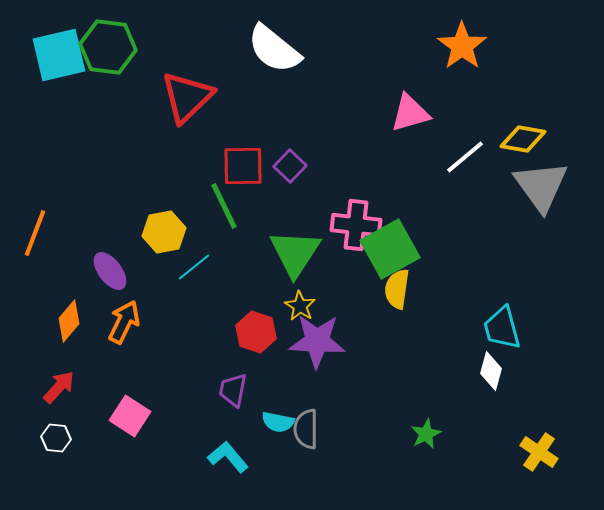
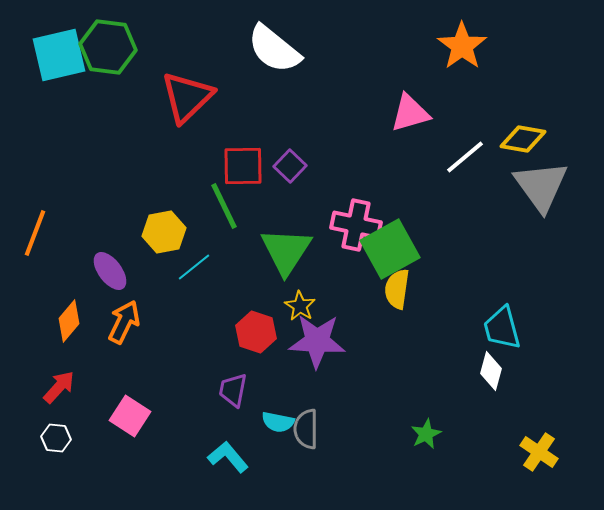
pink cross: rotated 6 degrees clockwise
green triangle: moved 9 px left, 2 px up
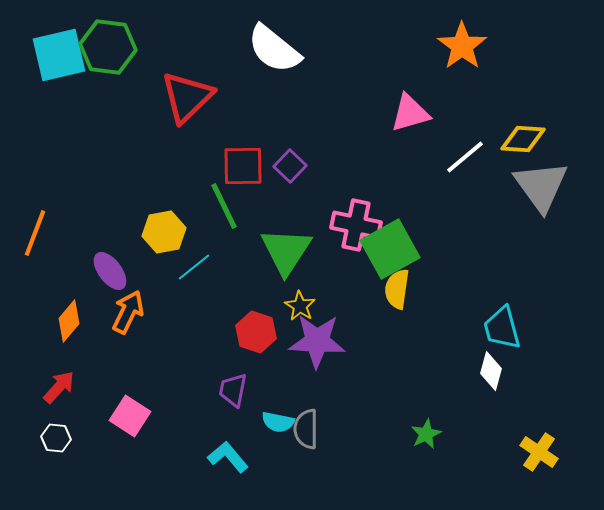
yellow diamond: rotated 6 degrees counterclockwise
orange arrow: moved 4 px right, 10 px up
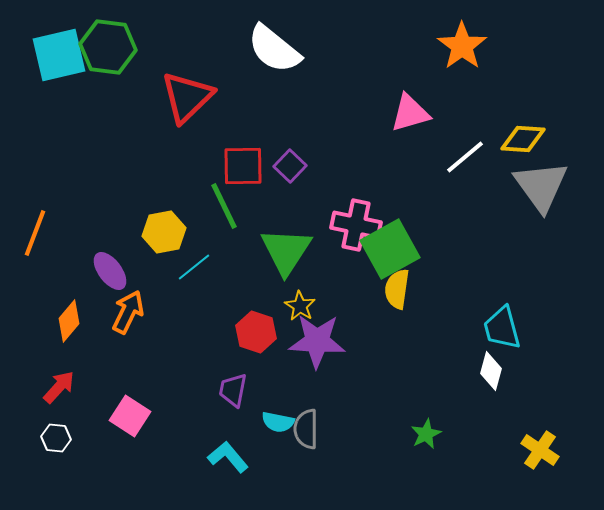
yellow cross: moved 1 px right, 2 px up
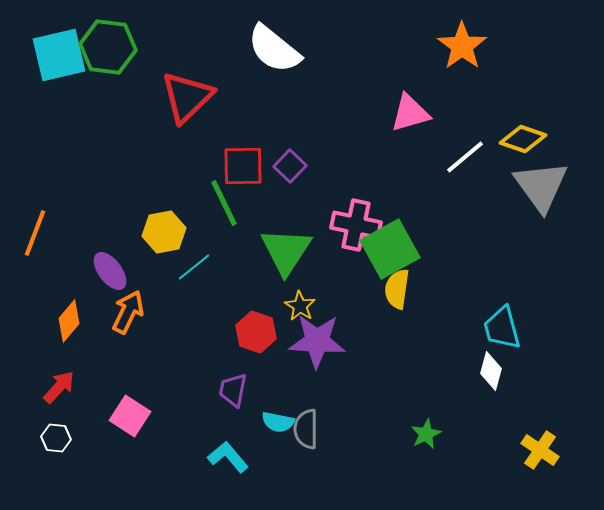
yellow diamond: rotated 15 degrees clockwise
green line: moved 3 px up
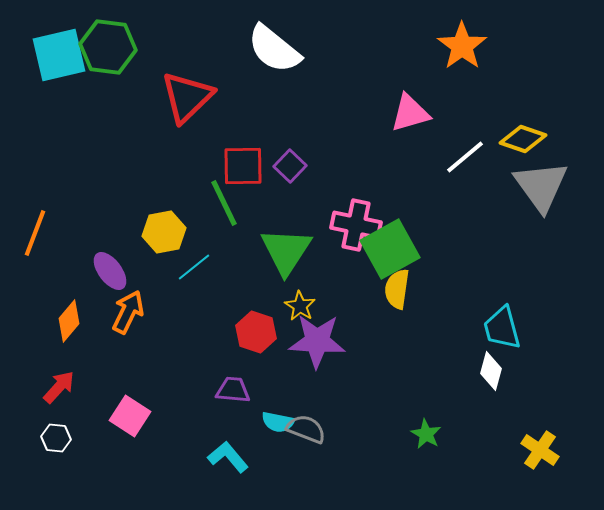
purple trapezoid: rotated 84 degrees clockwise
gray semicircle: rotated 111 degrees clockwise
green star: rotated 16 degrees counterclockwise
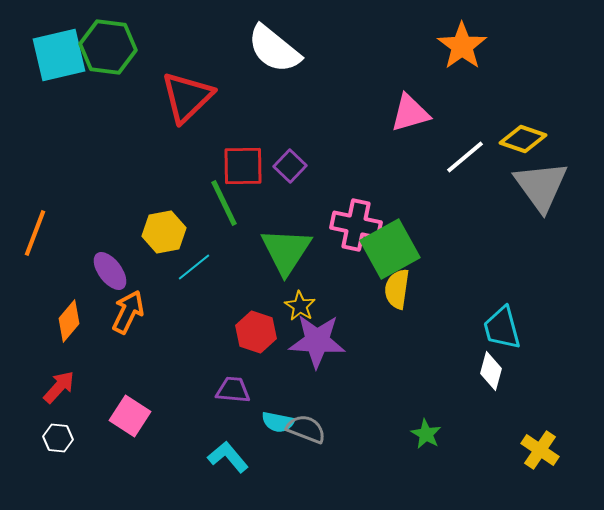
white hexagon: moved 2 px right
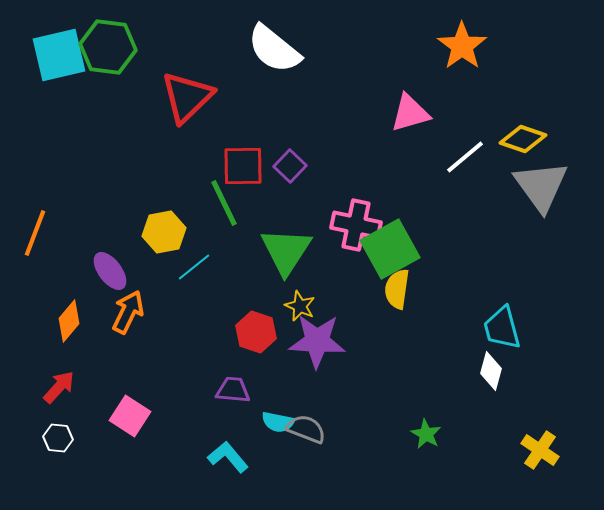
yellow star: rotated 8 degrees counterclockwise
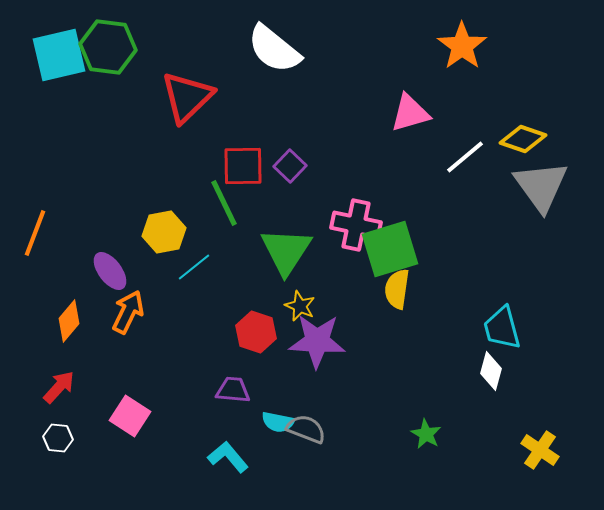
green square: rotated 12 degrees clockwise
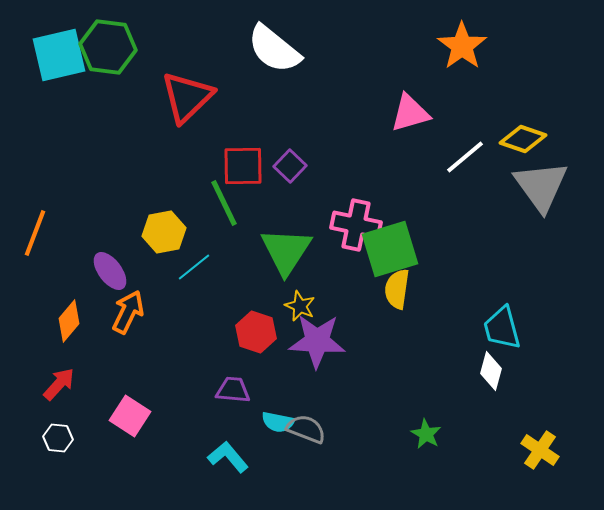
red arrow: moved 3 px up
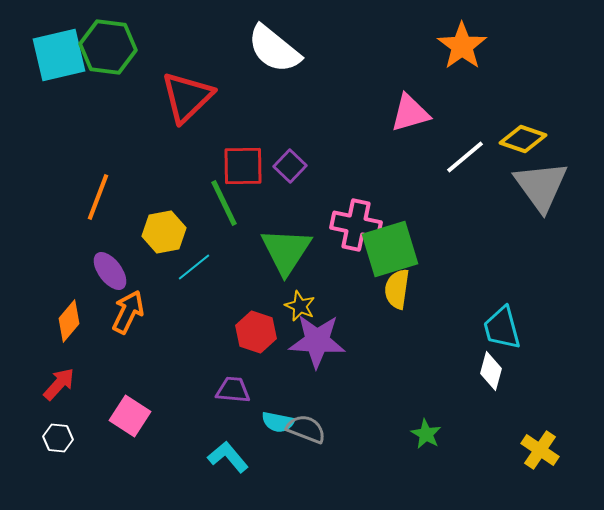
orange line: moved 63 px right, 36 px up
